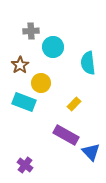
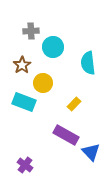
brown star: moved 2 px right
yellow circle: moved 2 px right
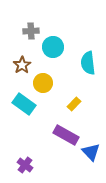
cyan rectangle: moved 2 px down; rotated 15 degrees clockwise
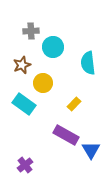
brown star: rotated 12 degrees clockwise
blue triangle: moved 2 px up; rotated 12 degrees clockwise
purple cross: rotated 14 degrees clockwise
